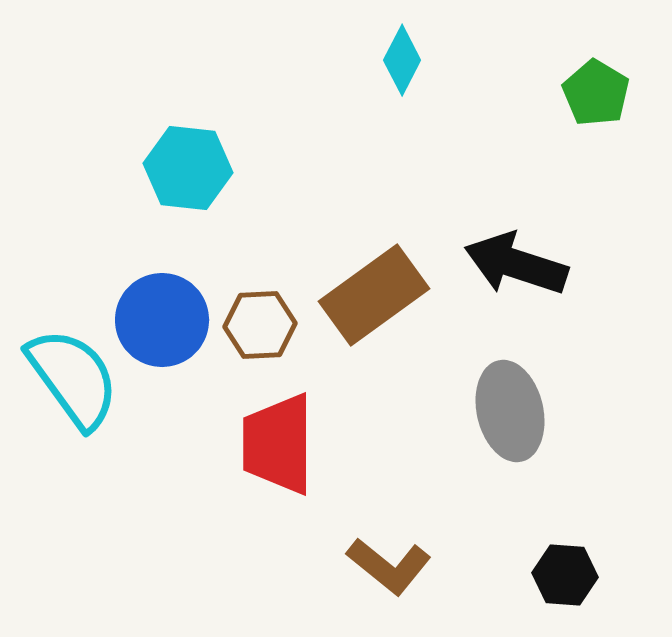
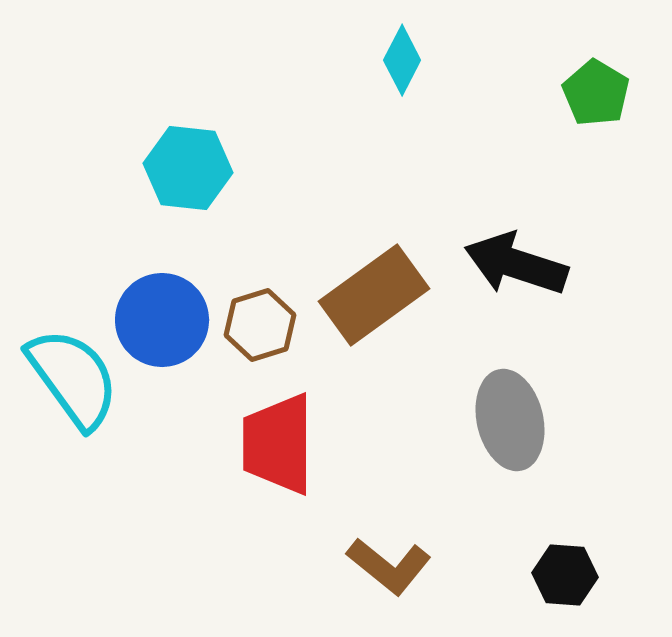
brown hexagon: rotated 14 degrees counterclockwise
gray ellipse: moved 9 px down
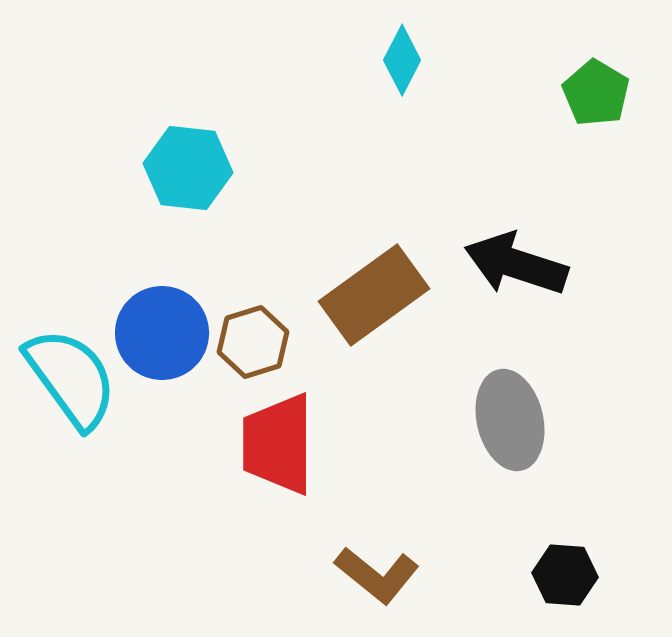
blue circle: moved 13 px down
brown hexagon: moved 7 px left, 17 px down
cyan semicircle: moved 2 px left
brown L-shape: moved 12 px left, 9 px down
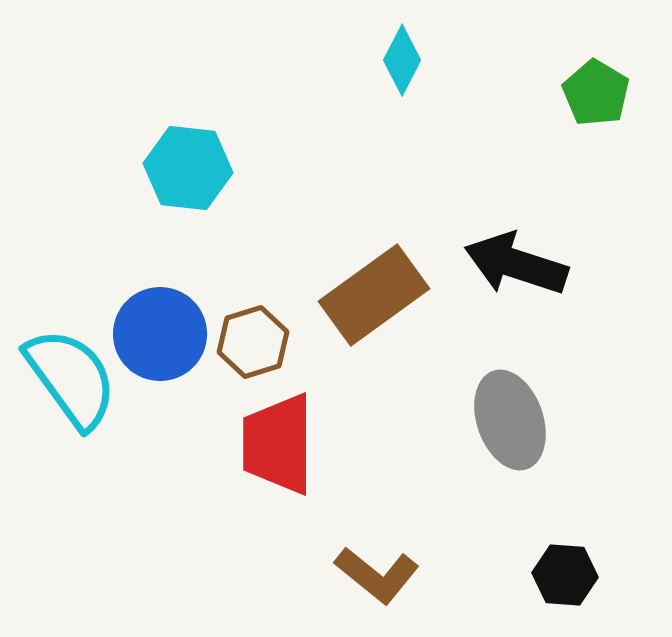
blue circle: moved 2 px left, 1 px down
gray ellipse: rotated 6 degrees counterclockwise
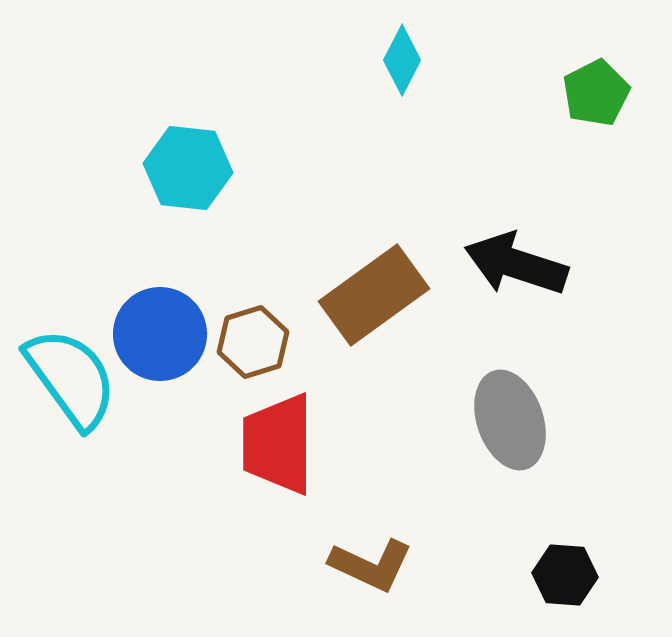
green pentagon: rotated 14 degrees clockwise
brown L-shape: moved 6 px left, 10 px up; rotated 14 degrees counterclockwise
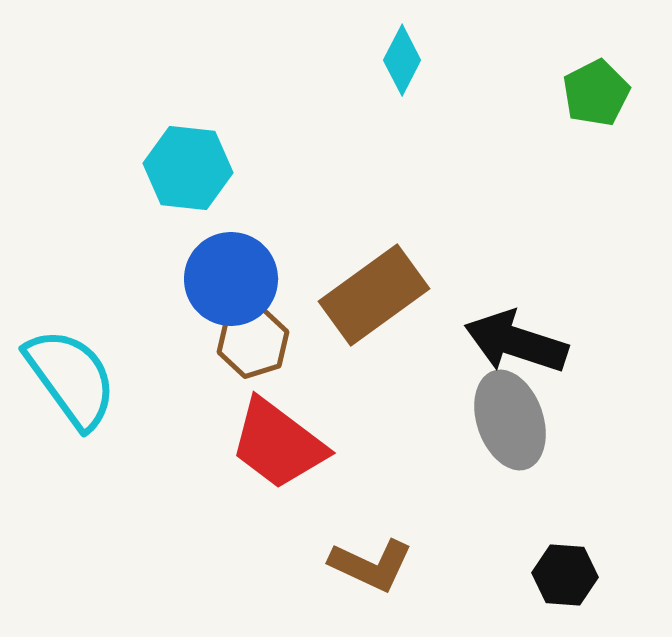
black arrow: moved 78 px down
blue circle: moved 71 px right, 55 px up
red trapezoid: rotated 53 degrees counterclockwise
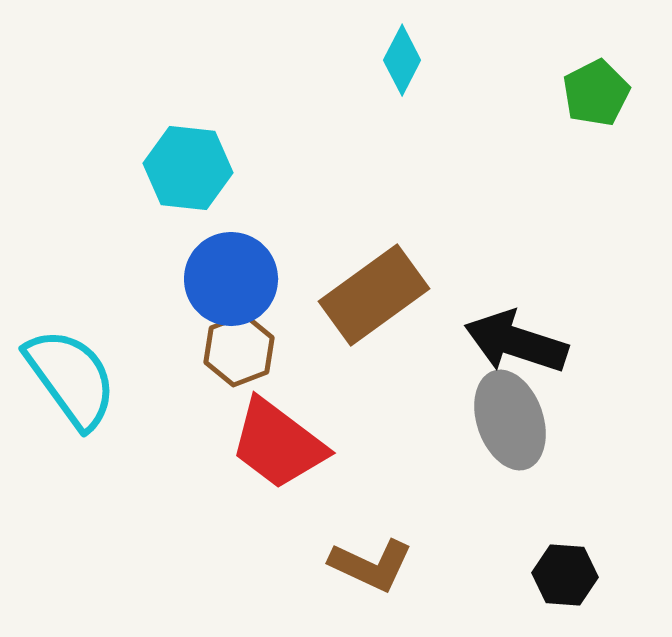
brown hexagon: moved 14 px left, 8 px down; rotated 4 degrees counterclockwise
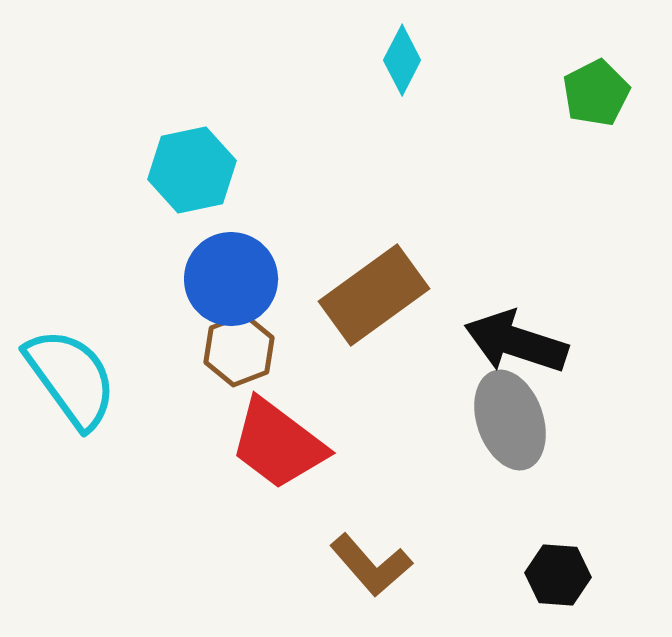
cyan hexagon: moved 4 px right, 2 px down; rotated 18 degrees counterclockwise
brown L-shape: rotated 24 degrees clockwise
black hexagon: moved 7 px left
